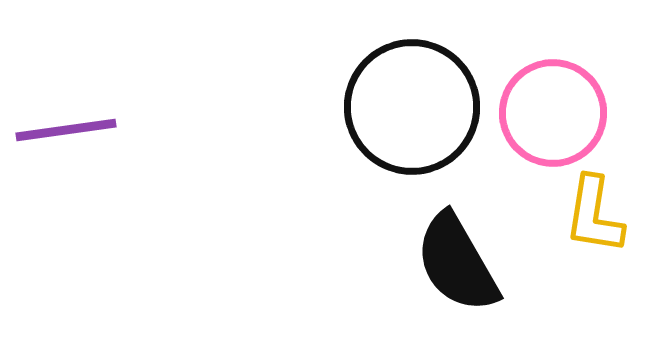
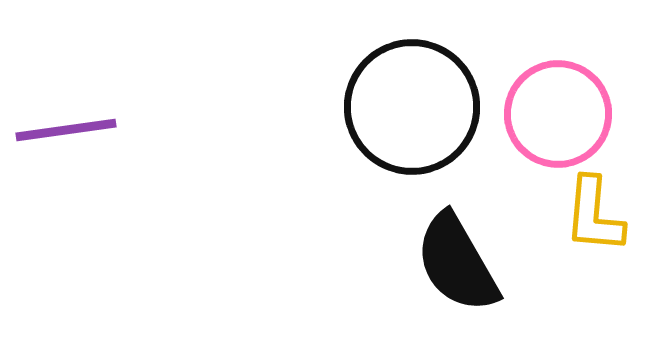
pink circle: moved 5 px right, 1 px down
yellow L-shape: rotated 4 degrees counterclockwise
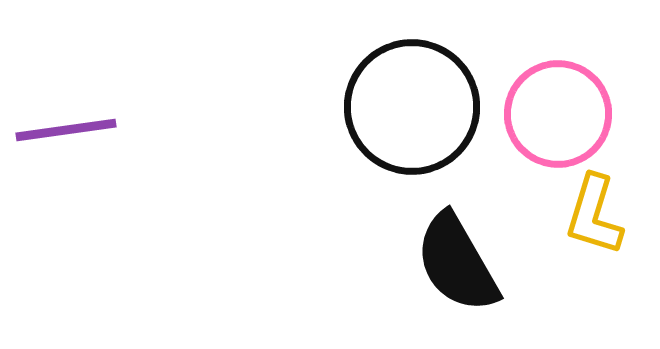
yellow L-shape: rotated 12 degrees clockwise
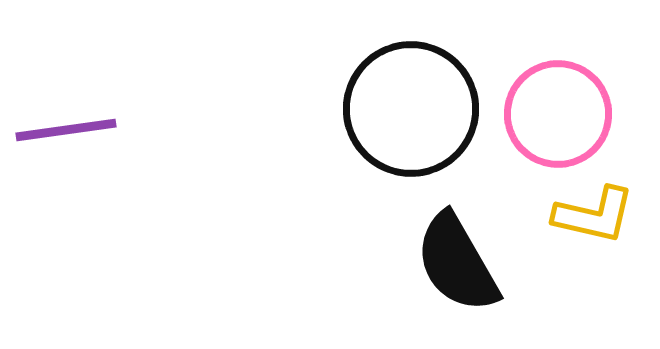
black circle: moved 1 px left, 2 px down
yellow L-shape: rotated 94 degrees counterclockwise
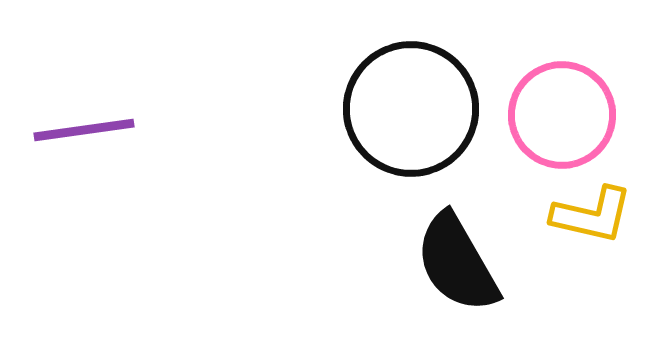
pink circle: moved 4 px right, 1 px down
purple line: moved 18 px right
yellow L-shape: moved 2 px left
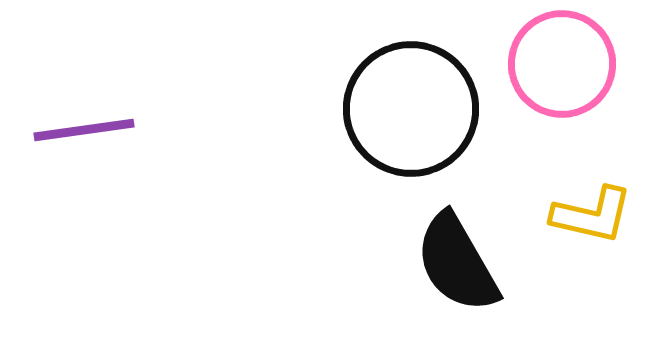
pink circle: moved 51 px up
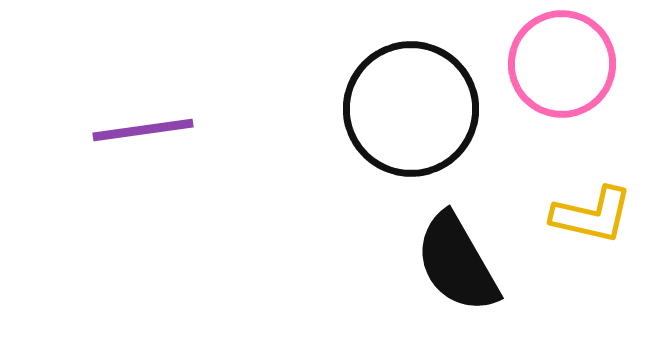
purple line: moved 59 px right
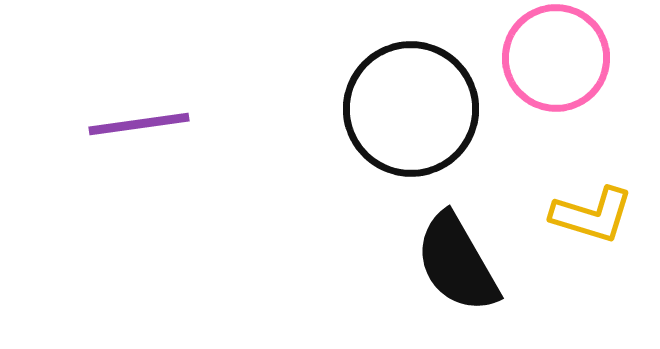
pink circle: moved 6 px left, 6 px up
purple line: moved 4 px left, 6 px up
yellow L-shape: rotated 4 degrees clockwise
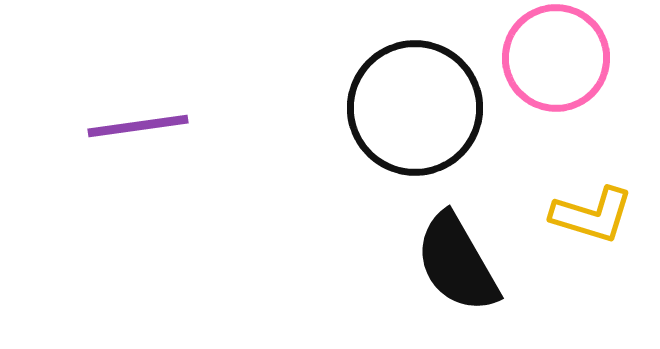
black circle: moved 4 px right, 1 px up
purple line: moved 1 px left, 2 px down
